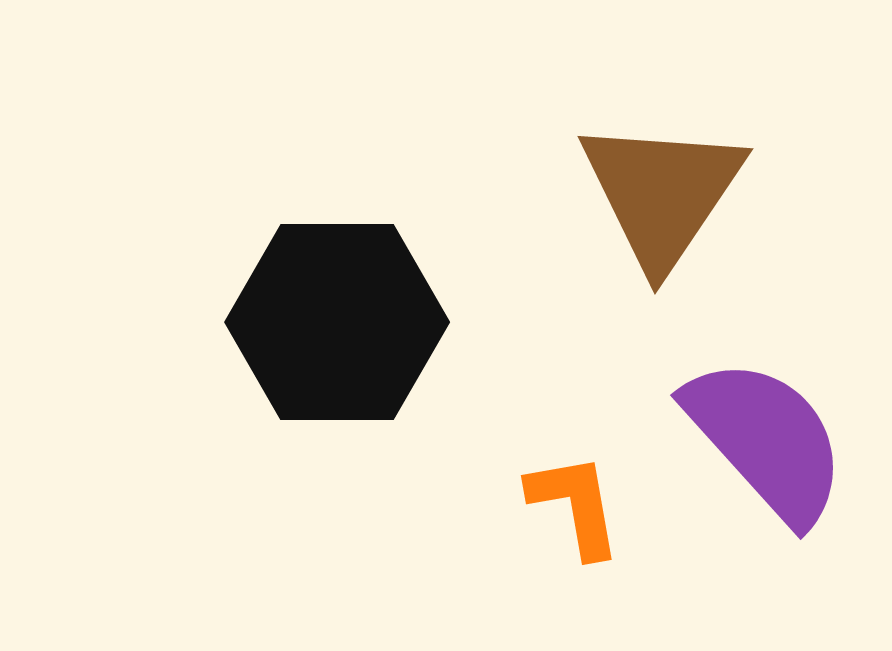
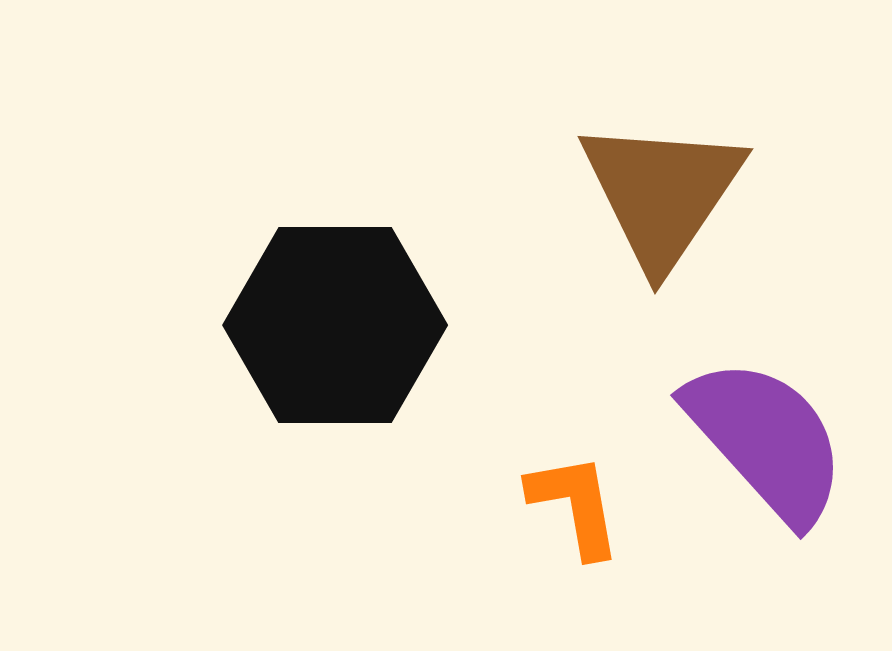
black hexagon: moved 2 px left, 3 px down
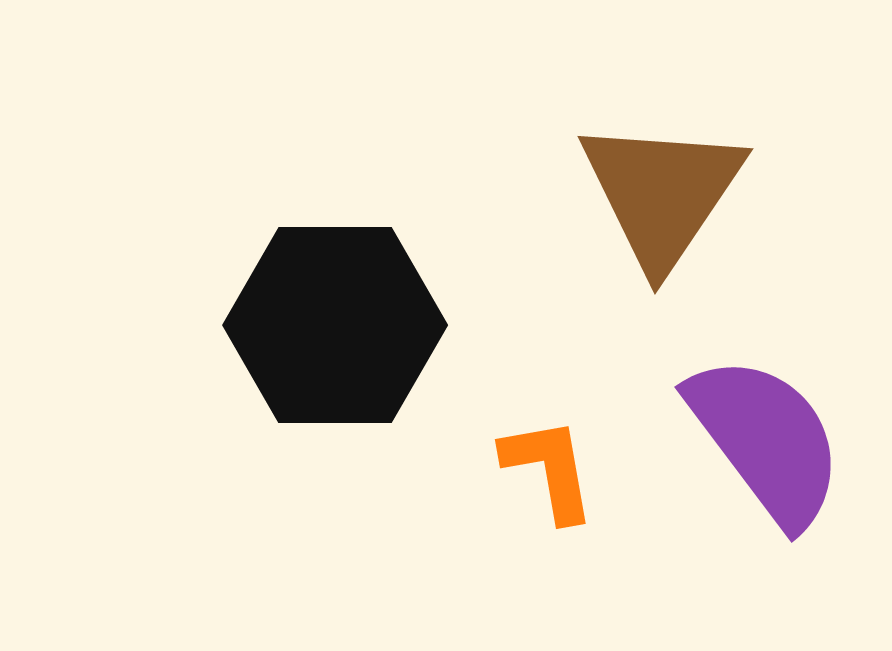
purple semicircle: rotated 5 degrees clockwise
orange L-shape: moved 26 px left, 36 px up
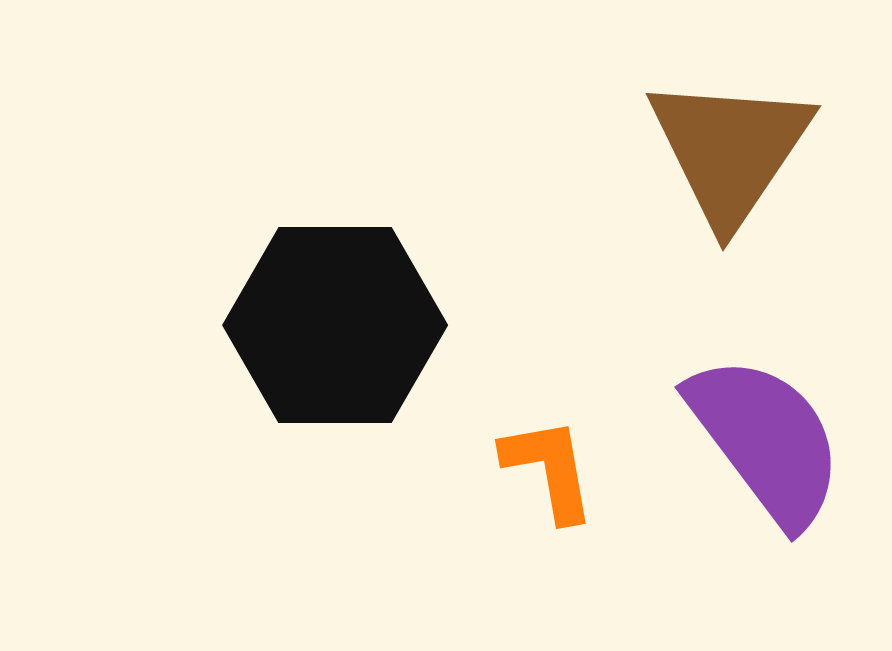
brown triangle: moved 68 px right, 43 px up
